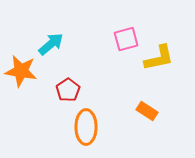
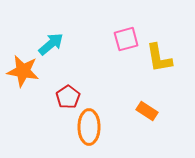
yellow L-shape: rotated 92 degrees clockwise
orange star: moved 2 px right
red pentagon: moved 7 px down
orange ellipse: moved 3 px right
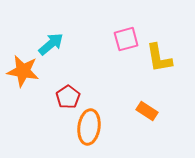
orange ellipse: rotated 8 degrees clockwise
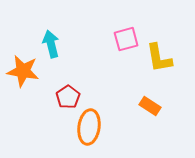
cyan arrow: rotated 64 degrees counterclockwise
orange rectangle: moved 3 px right, 5 px up
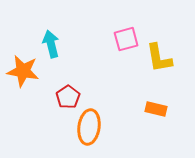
orange rectangle: moved 6 px right, 3 px down; rotated 20 degrees counterclockwise
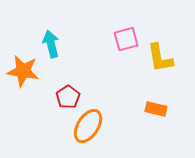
yellow L-shape: moved 1 px right
orange ellipse: moved 1 px left, 1 px up; rotated 24 degrees clockwise
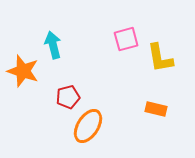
cyan arrow: moved 2 px right, 1 px down
orange star: rotated 8 degrees clockwise
red pentagon: rotated 20 degrees clockwise
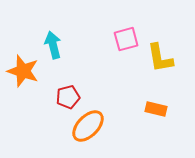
orange ellipse: rotated 12 degrees clockwise
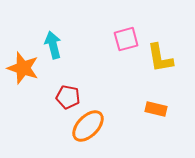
orange star: moved 3 px up
red pentagon: rotated 25 degrees clockwise
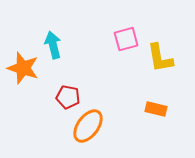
orange ellipse: rotated 8 degrees counterclockwise
